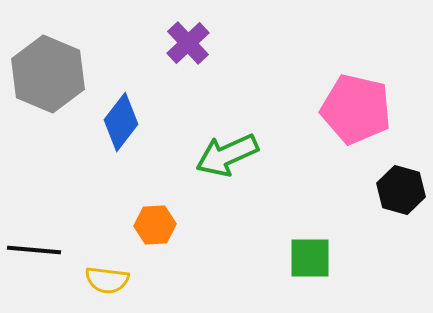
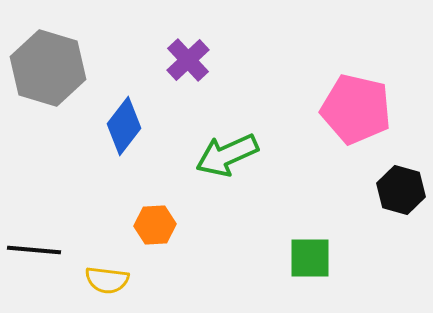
purple cross: moved 17 px down
gray hexagon: moved 6 px up; rotated 6 degrees counterclockwise
blue diamond: moved 3 px right, 4 px down
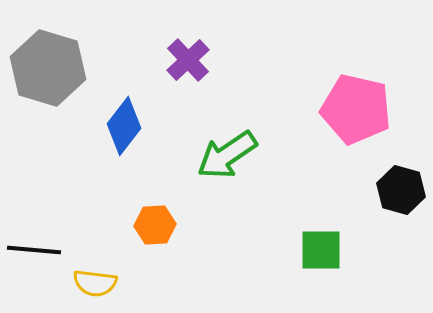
green arrow: rotated 10 degrees counterclockwise
green square: moved 11 px right, 8 px up
yellow semicircle: moved 12 px left, 3 px down
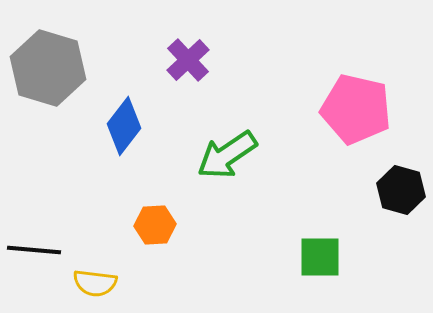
green square: moved 1 px left, 7 px down
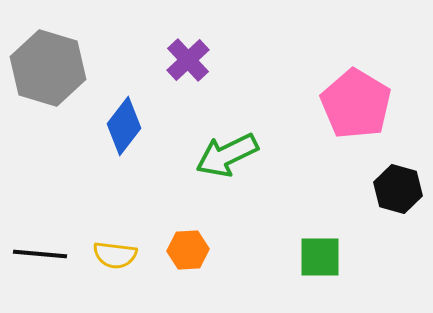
pink pentagon: moved 5 px up; rotated 18 degrees clockwise
green arrow: rotated 8 degrees clockwise
black hexagon: moved 3 px left, 1 px up
orange hexagon: moved 33 px right, 25 px down
black line: moved 6 px right, 4 px down
yellow semicircle: moved 20 px right, 28 px up
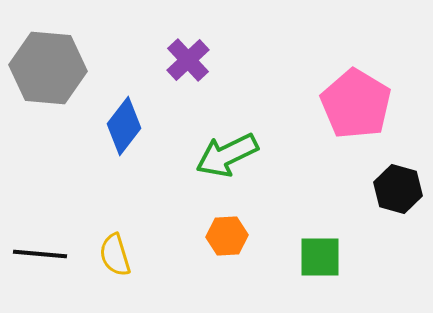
gray hexagon: rotated 12 degrees counterclockwise
orange hexagon: moved 39 px right, 14 px up
yellow semicircle: rotated 66 degrees clockwise
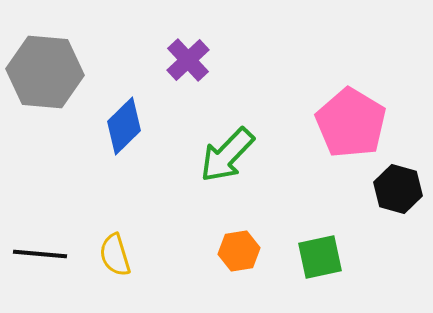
gray hexagon: moved 3 px left, 4 px down
pink pentagon: moved 5 px left, 19 px down
blue diamond: rotated 8 degrees clockwise
green arrow: rotated 20 degrees counterclockwise
orange hexagon: moved 12 px right, 15 px down; rotated 6 degrees counterclockwise
green square: rotated 12 degrees counterclockwise
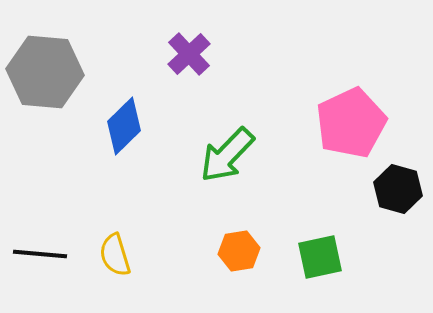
purple cross: moved 1 px right, 6 px up
pink pentagon: rotated 16 degrees clockwise
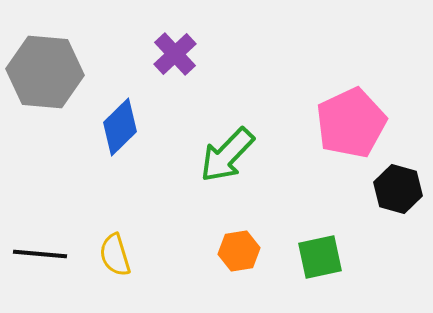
purple cross: moved 14 px left
blue diamond: moved 4 px left, 1 px down
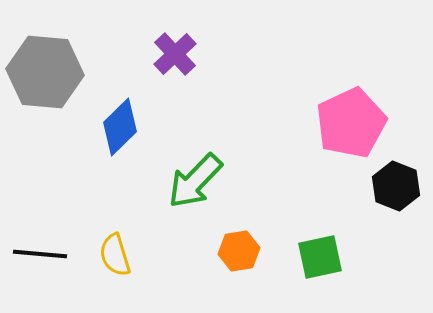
green arrow: moved 32 px left, 26 px down
black hexagon: moved 2 px left, 3 px up; rotated 6 degrees clockwise
